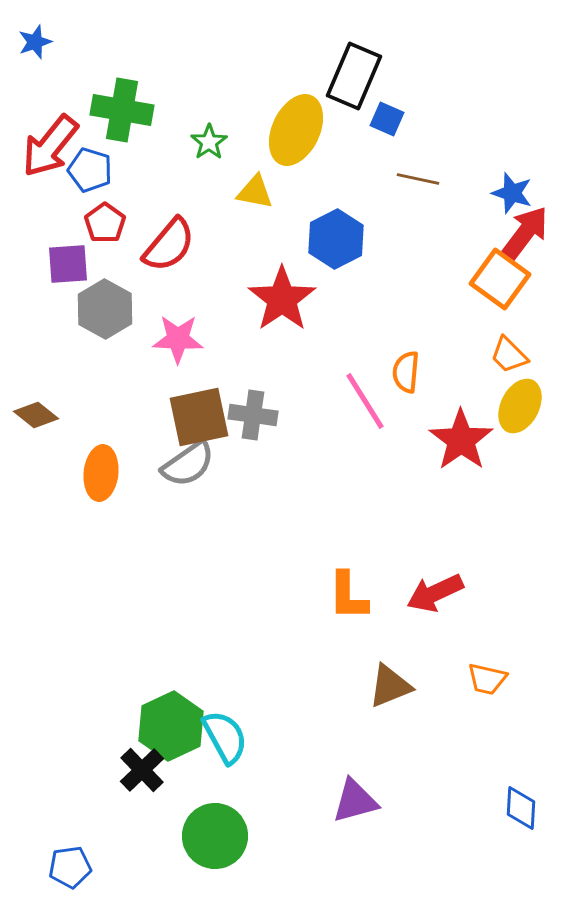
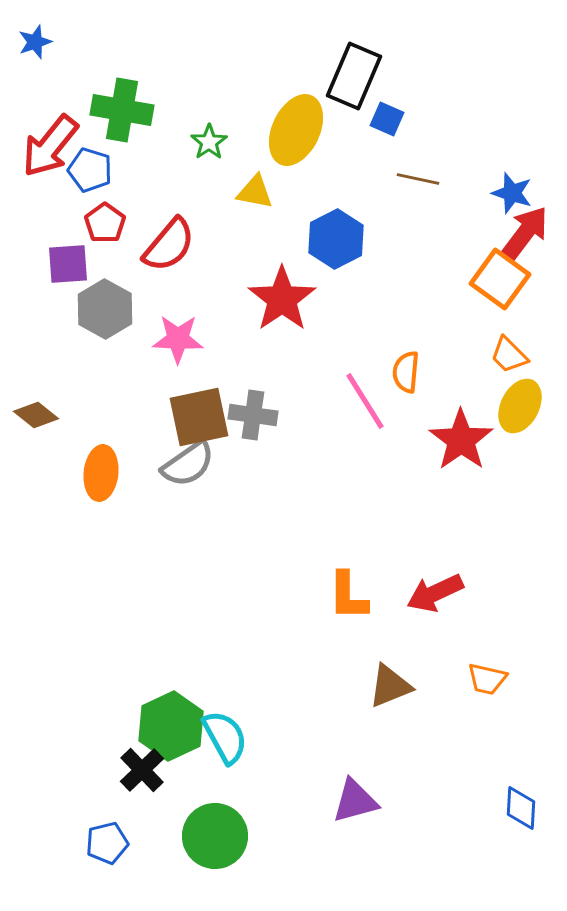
blue pentagon at (70, 867): moved 37 px right, 24 px up; rotated 6 degrees counterclockwise
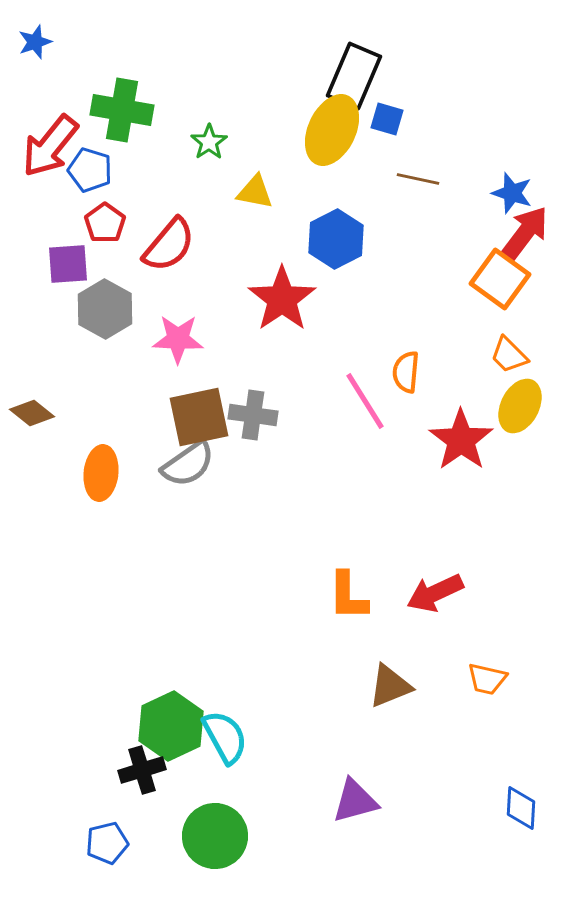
blue square at (387, 119): rotated 8 degrees counterclockwise
yellow ellipse at (296, 130): moved 36 px right
brown diamond at (36, 415): moved 4 px left, 2 px up
black cross at (142, 770): rotated 27 degrees clockwise
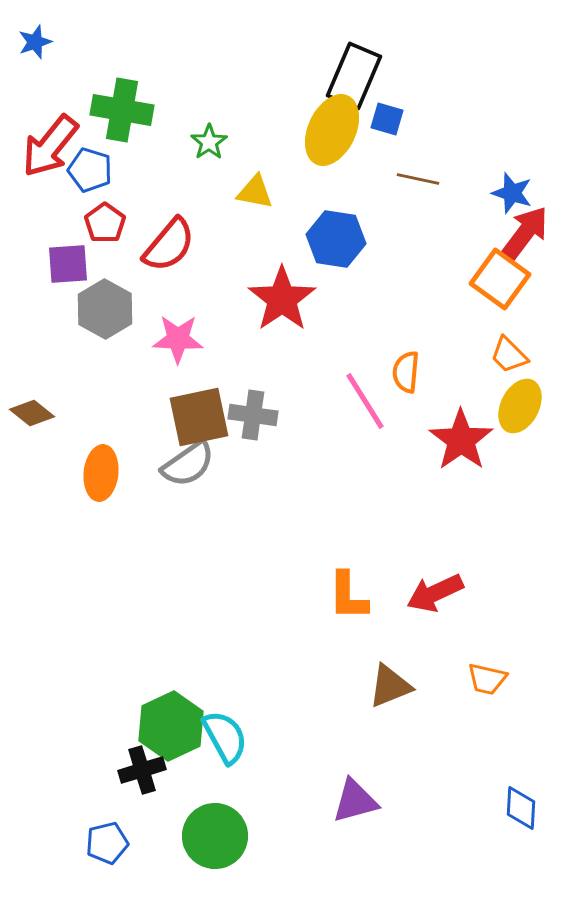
blue hexagon at (336, 239): rotated 24 degrees counterclockwise
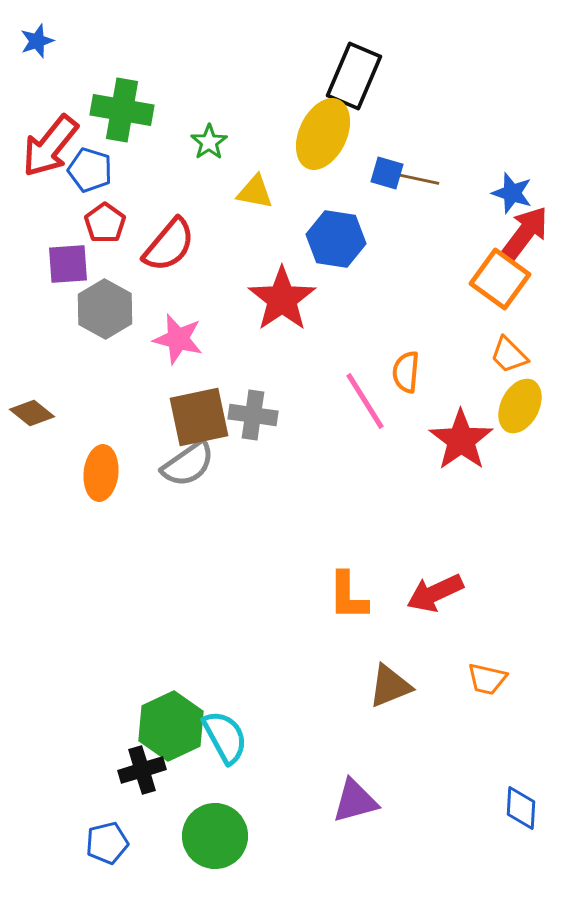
blue star at (35, 42): moved 2 px right, 1 px up
blue square at (387, 119): moved 54 px down
yellow ellipse at (332, 130): moved 9 px left, 4 px down
pink star at (178, 339): rotated 12 degrees clockwise
